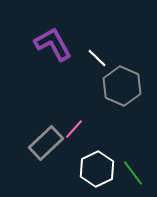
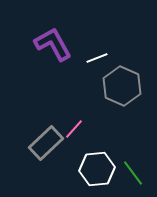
white line: rotated 65 degrees counterclockwise
white hexagon: rotated 20 degrees clockwise
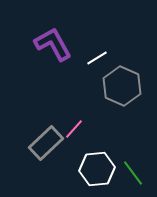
white line: rotated 10 degrees counterclockwise
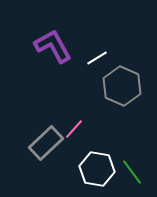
purple L-shape: moved 2 px down
white hexagon: rotated 16 degrees clockwise
green line: moved 1 px left, 1 px up
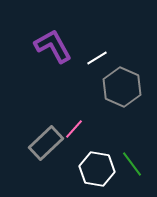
gray hexagon: moved 1 px down
green line: moved 8 px up
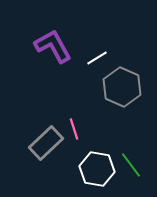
pink line: rotated 60 degrees counterclockwise
green line: moved 1 px left, 1 px down
